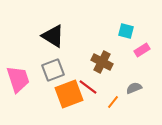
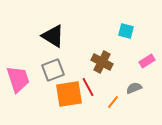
pink rectangle: moved 5 px right, 11 px down
red line: rotated 24 degrees clockwise
orange square: rotated 12 degrees clockwise
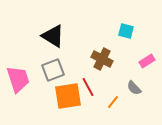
brown cross: moved 3 px up
gray semicircle: rotated 112 degrees counterclockwise
orange square: moved 1 px left, 2 px down
